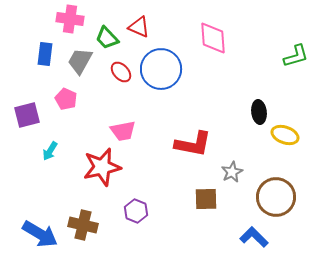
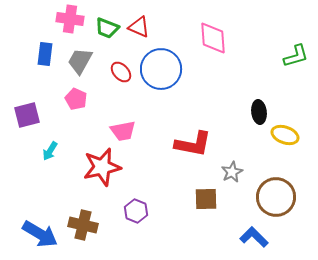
green trapezoid: moved 10 px up; rotated 25 degrees counterclockwise
pink pentagon: moved 10 px right
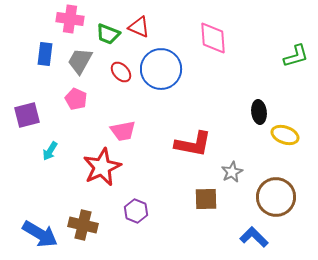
green trapezoid: moved 1 px right, 6 px down
red star: rotated 12 degrees counterclockwise
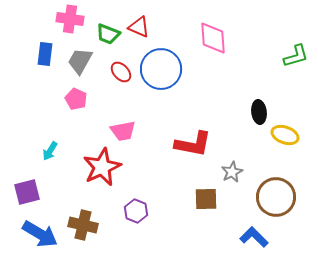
purple square: moved 77 px down
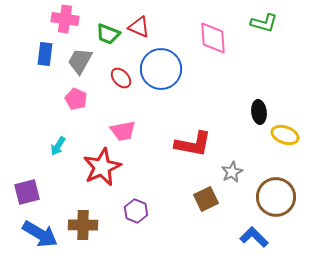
pink cross: moved 5 px left
green L-shape: moved 32 px left, 33 px up; rotated 32 degrees clockwise
red ellipse: moved 6 px down
cyan arrow: moved 8 px right, 5 px up
brown square: rotated 25 degrees counterclockwise
brown cross: rotated 12 degrees counterclockwise
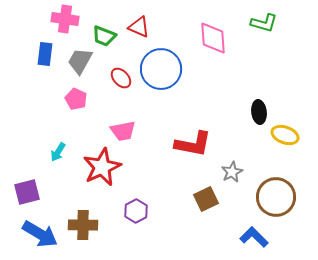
green trapezoid: moved 4 px left, 2 px down
cyan arrow: moved 6 px down
purple hexagon: rotated 10 degrees clockwise
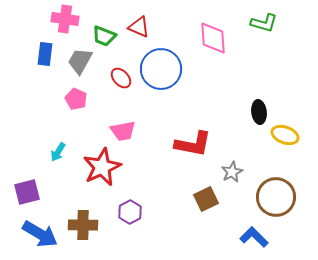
purple hexagon: moved 6 px left, 1 px down
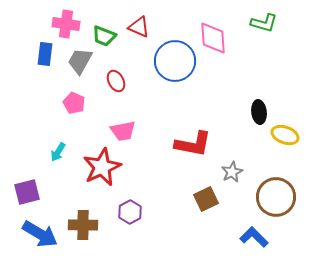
pink cross: moved 1 px right, 5 px down
blue circle: moved 14 px right, 8 px up
red ellipse: moved 5 px left, 3 px down; rotated 15 degrees clockwise
pink pentagon: moved 2 px left, 4 px down
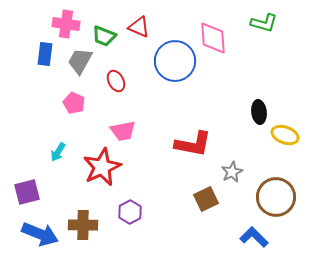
blue arrow: rotated 9 degrees counterclockwise
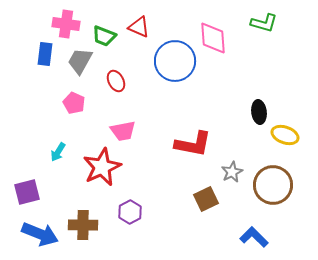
brown circle: moved 3 px left, 12 px up
